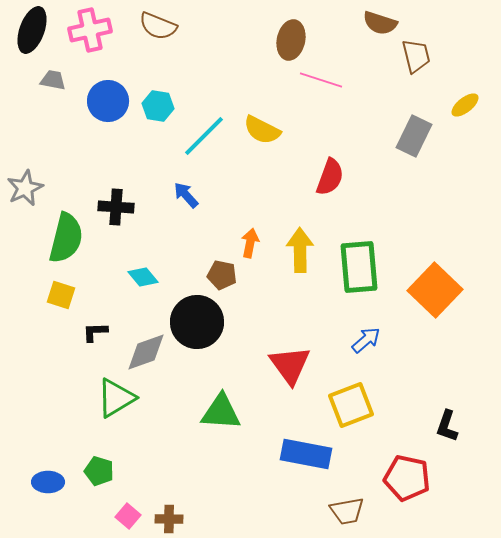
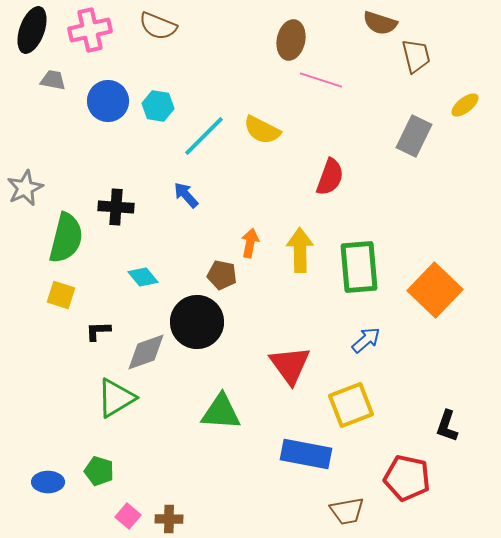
black L-shape at (95, 332): moved 3 px right, 1 px up
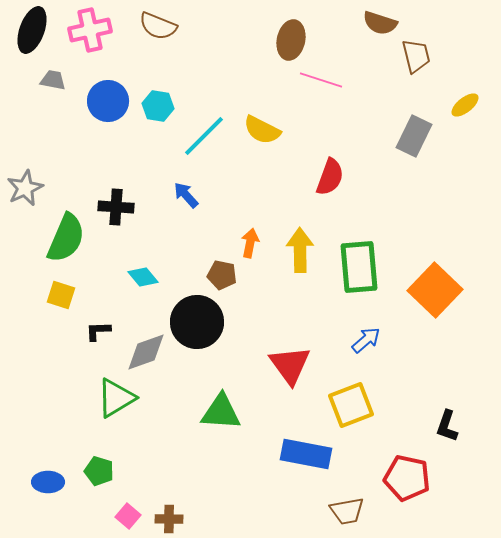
green semicircle at (66, 238): rotated 9 degrees clockwise
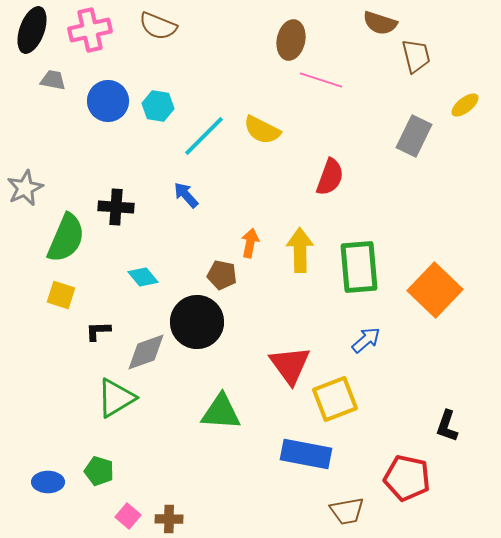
yellow square at (351, 405): moved 16 px left, 6 px up
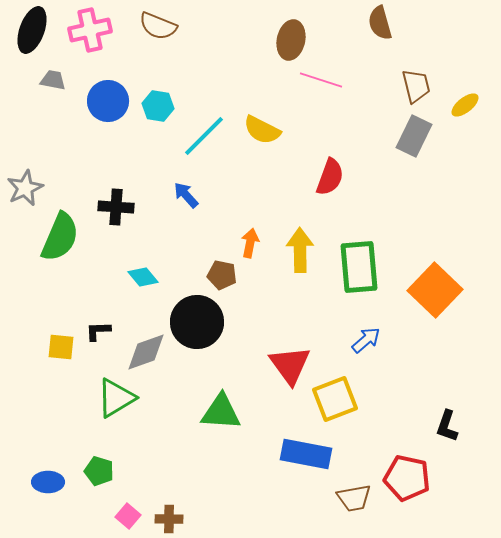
brown semicircle at (380, 23): rotated 56 degrees clockwise
brown trapezoid at (416, 56): moved 30 px down
green semicircle at (66, 238): moved 6 px left, 1 px up
yellow square at (61, 295): moved 52 px down; rotated 12 degrees counterclockwise
brown trapezoid at (347, 511): moved 7 px right, 13 px up
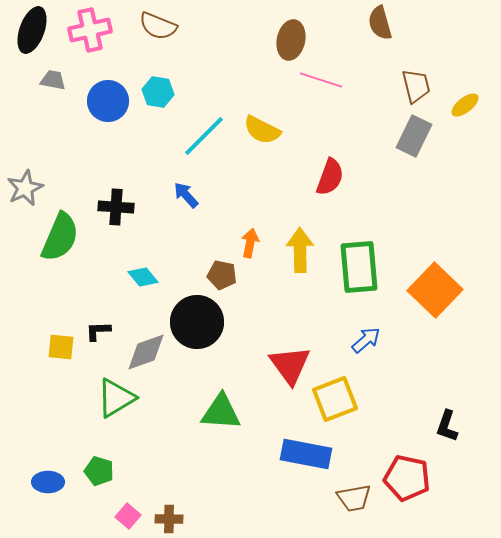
cyan hexagon at (158, 106): moved 14 px up
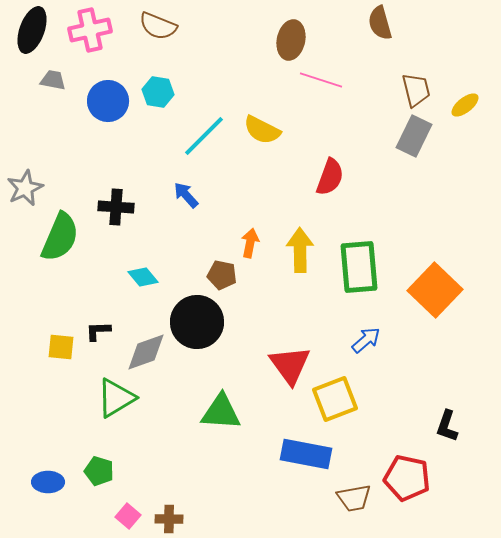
brown trapezoid at (416, 86): moved 4 px down
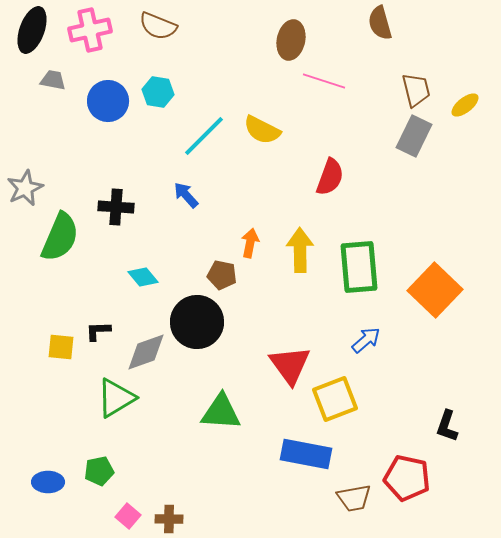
pink line at (321, 80): moved 3 px right, 1 px down
green pentagon at (99, 471): rotated 28 degrees counterclockwise
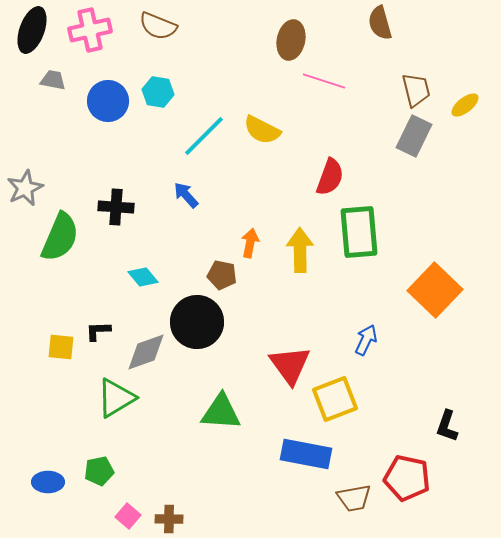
green rectangle at (359, 267): moved 35 px up
blue arrow at (366, 340): rotated 24 degrees counterclockwise
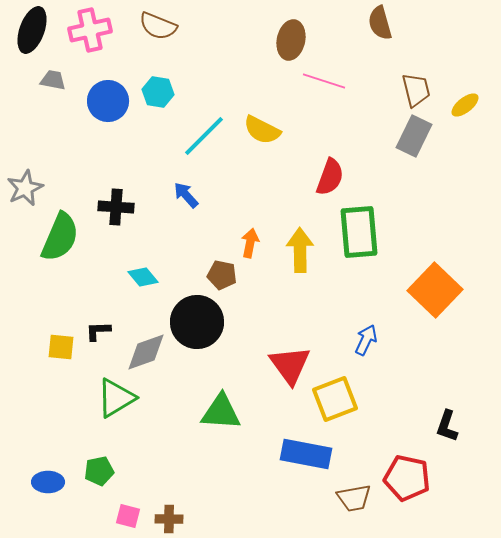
pink square at (128, 516): rotated 25 degrees counterclockwise
